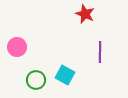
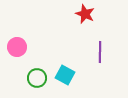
green circle: moved 1 px right, 2 px up
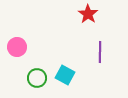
red star: moved 3 px right; rotated 12 degrees clockwise
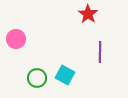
pink circle: moved 1 px left, 8 px up
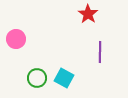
cyan square: moved 1 px left, 3 px down
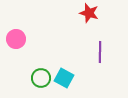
red star: moved 1 px right, 1 px up; rotated 18 degrees counterclockwise
green circle: moved 4 px right
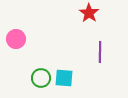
red star: rotated 18 degrees clockwise
cyan square: rotated 24 degrees counterclockwise
